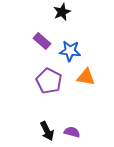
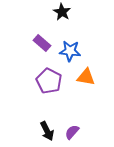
black star: rotated 18 degrees counterclockwise
purple rectangle: moved 2 px down
purple semicircle: rotated 63 degrees counterclockwise
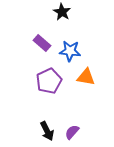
purple pentagon: rotated 20 degrees clockwise
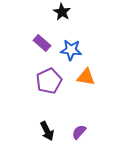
blue star: moved 1 px right, 1 px up
purple semicircle: moved 7 px right
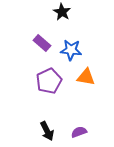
purple semicircle: rotated 28 degrees clockwise
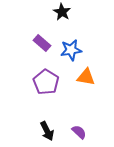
blue star: rotated 15 degrees counterclockwise
purple pentagon: moved 3 px left, 1 px down; rotated 15 degrees counterclockwise
purple semicircle: rotated 63 degrees clockwise
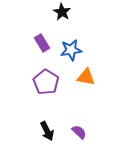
purple rectangle: rotated 18 degrees clockwise
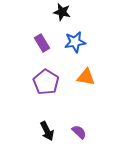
black star: rotated 18 degrees counterclockwise
blue star: moved 4 px right, 8 px up
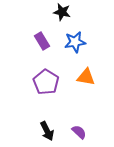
purple rectangle: moved 2 px up
